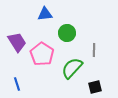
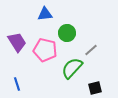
gray line: moved 3 px left; rotated 48 degrees clockwise
pink pentagon: moved 3 px right, 4 px up; rotated 20 degrees counterclockwise
black square: moved 1 px down
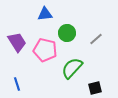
gray line: moved 5 px right, 11 px up
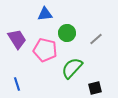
purple trapezoid: moved 3 px up
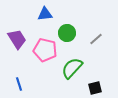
blue line: moved 2 px right
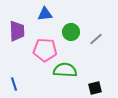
green circle: moved 4 px right, 1 px up
purple trapezoid: moved 8 px up; rotated 30 degrees clockwise
pink pentagon: rotated 10 degrees counterclockwise
green semicircle: moved 7 px left, 2 px down; rotated 50 degrees clockwise
blue line: moved 5 px left
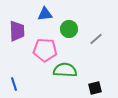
green circle: moved 2 px left, 3 px up
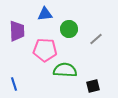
black square: moved 2 px left, 2 px up
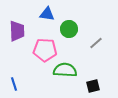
blue triangle: moved 2 px right; rotated 14 degrees clockwise
gray line: moved 4 px down
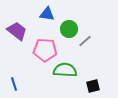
purple trapezoid: rotated 50 degrees counterclockwise
gray line: moved 11 px left, 2 px up
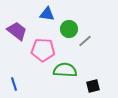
pink pentagon: moved 2 px left
